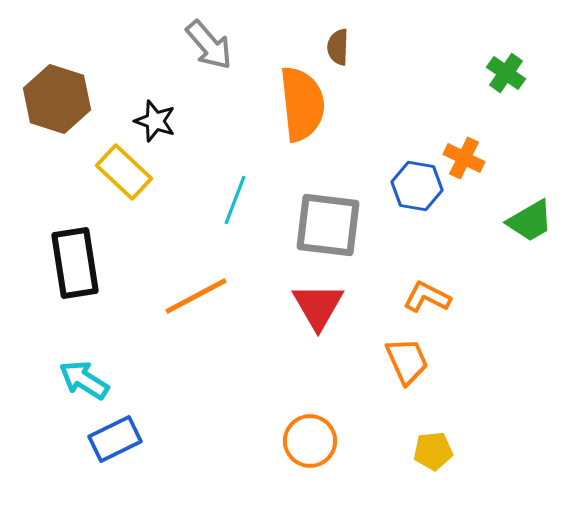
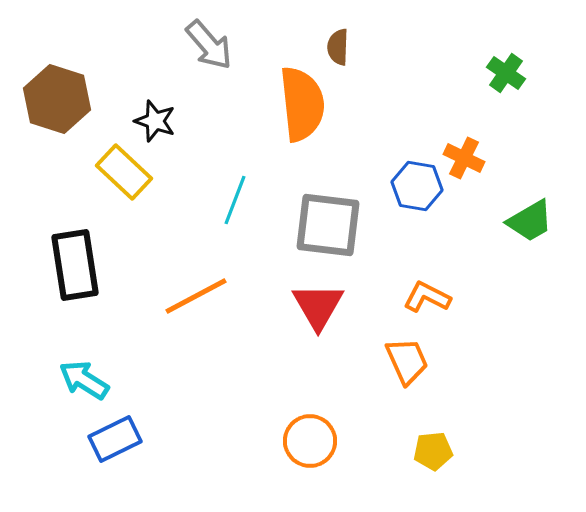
black rectangle: moved 2 px down
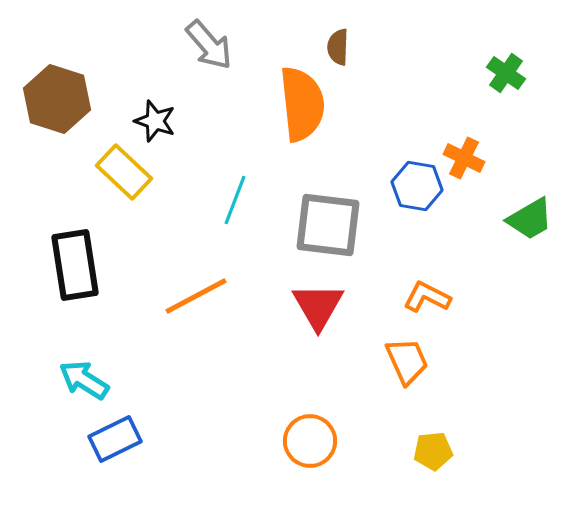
green trapezoid: moved 2 px up
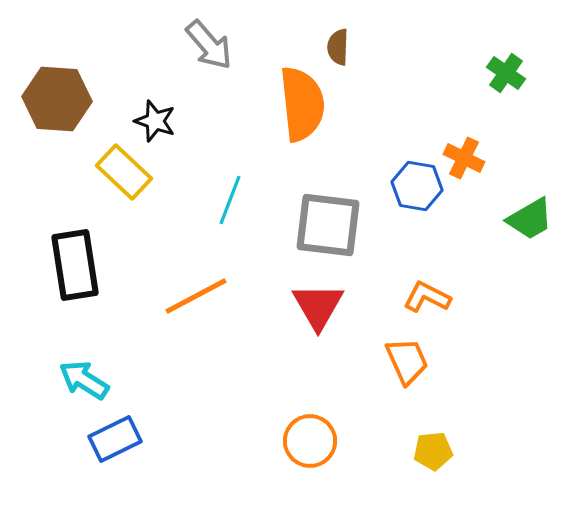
brown hexagon: rotated 14 degrees counterclockwise
cyan line: moved 5 px left
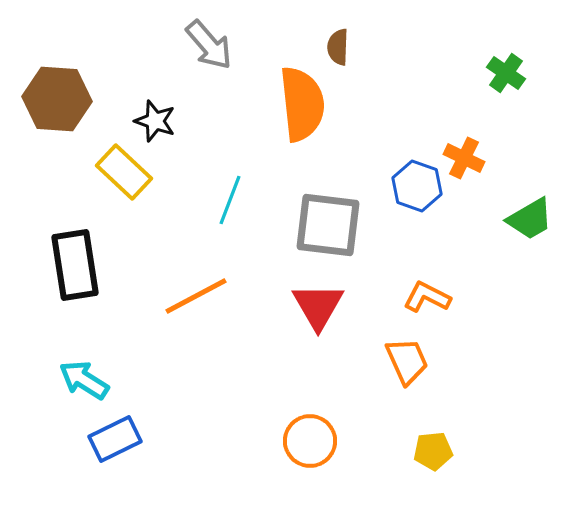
blue hexagon: rotated 9 degrees clockwise
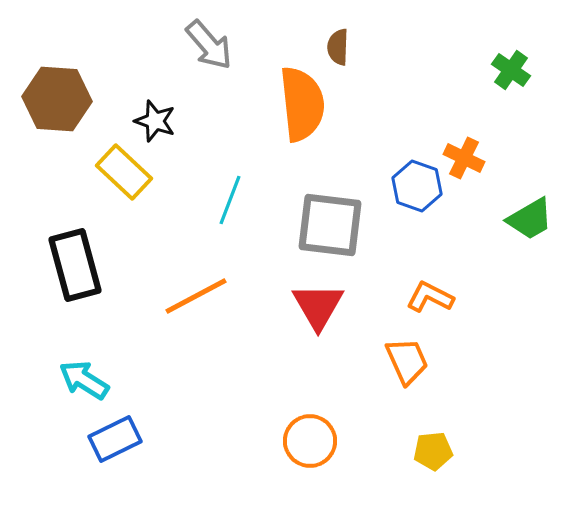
green cross: moved 5 px right, 3 px up
gray square: moved 2 px right
black rectangle: rotated 6 degrees counterclockwise
orange L-shape: moved 3 px right
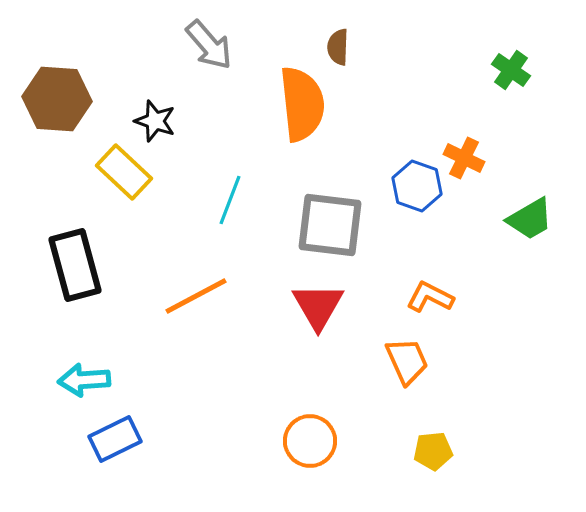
cyan arrow: rotated 36 degrees counterclockwise
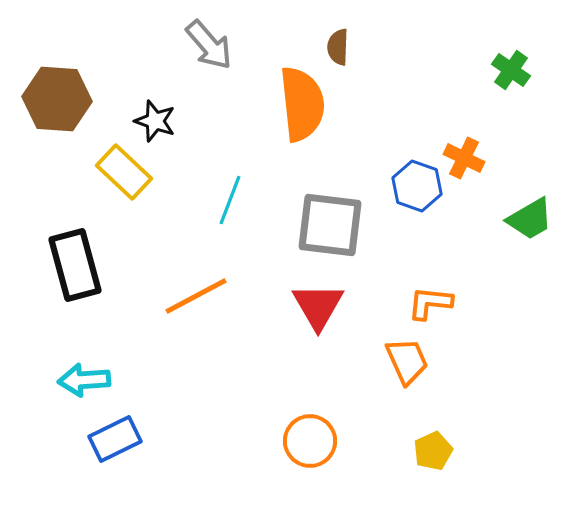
orange L-shape: moved 6 px down; rotated 21 degrees counterclockwise
yellow pentagon: rotated 18 degrees counterclockwise
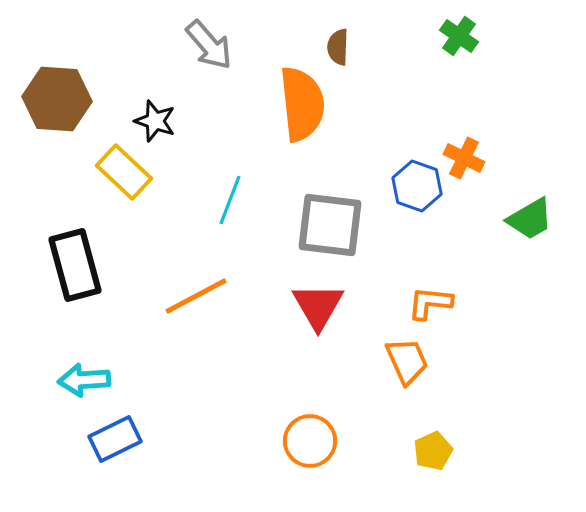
green cross: moved 52 px left, 34 px up
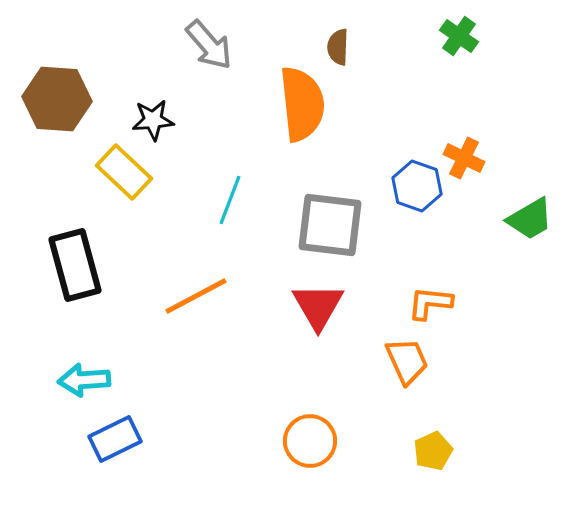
black star: moved 2 px left, 1 px up; rotated 24 degrees counterclockwise
